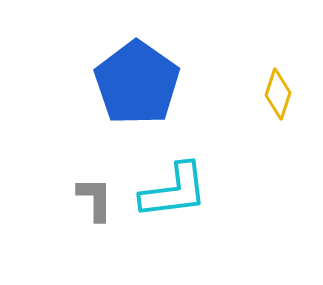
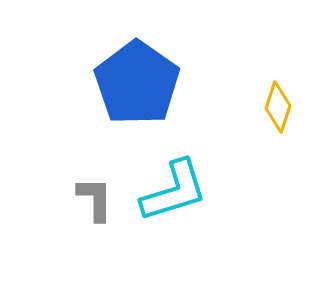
yellow diamond: moved 13 px down
cyan L-shape: rotated 10 degrees counterclockwise
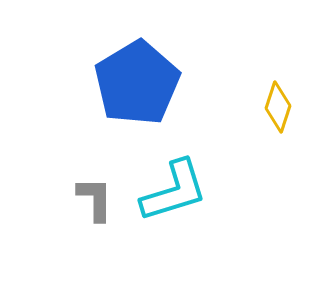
blue pentagon: rotated 6 degrees clockwise
